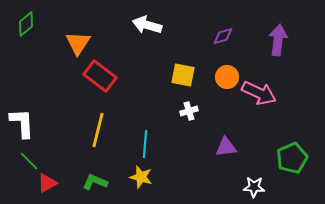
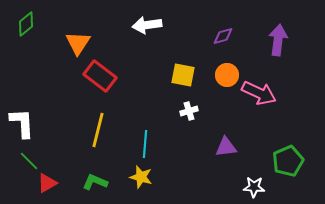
white arrow: rotated 24 degrees counterclockwise
orange circle: moved 2 px up
green pentagon: moved 4 px left, 3 px down
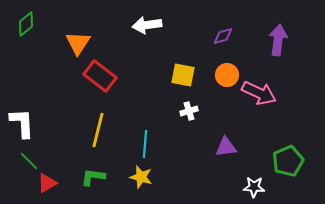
green L-shape: moved 2 px left, 5 px up; rotated 15 degrees counterclockwise
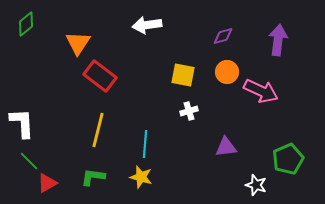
orange circle: moved 3 px up
pink arrow: moved 2 px right, 2 px up
green pentagon: moved 2 px up
white star: moved 2 px right, 2 px up; rotated 15 degrees clockwise
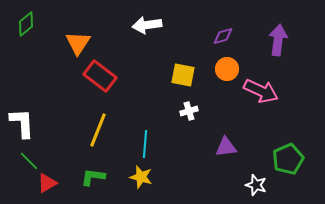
orange circle: moved 3 px up
yellow line: rotated 8 degrees clockwise
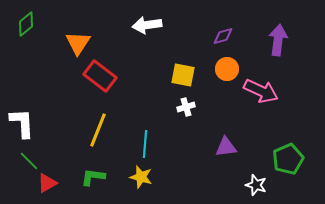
white cross: moved 3 px left, 4 px up
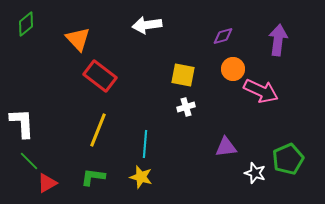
orange triangle: moved 4 px up; rotated 16 degrees counterclockwise
orange circle: moved 6 px right
white star: moved 1 px left, 12 px up
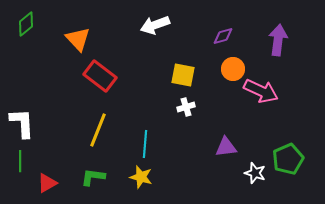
white arrow: moved 8 px right; rotated 12 degrees counterclockwise
green line: moved 9 px left; rotated 45 degrees clockwise
